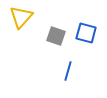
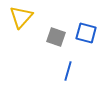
gray square: moved 1 px down
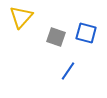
blue line: rotated 18 degrees clockwise
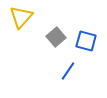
blue square: moved 8 px down
gray square: rotated 30 degrees clockwise
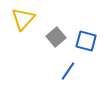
yellow triangle: moved 2 px right, 2 px down
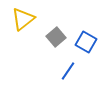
yellow triangle: rotated 10 degrees clockwise
blue square: moved 1 px down; rotated 15 degrees clockwise
